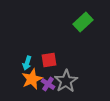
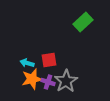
cyan arrow: rotated 88 degrees clockwise
orange star: rotated 10 degrees clockwise
purple cross: moved 2 px up; rotated 16 degrees counterclockwise
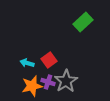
red square: rotated 28 degrees counterclockwise
orange star: moved 7 px down
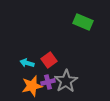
green rectangle: rotated 66 degrees clockwise
purple cross: rotated 32 degrees counterclockwise
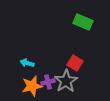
red square: moved 26 px right, 3 px down; rotated 21 degrees counterclockwise
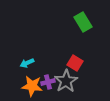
green rectangle: rotated 36 degrees clockwise
cyan arrow: rotated 40 degrees counterclockwise
orange star: rotated 20 degrees clockwise
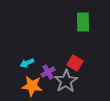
green rectangle: rotated 30 degrees clockwise
purple cross: moved 10 px up; rotated 16 degrees counterclockwise
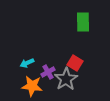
gray star: moved 2 px up
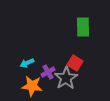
green rectangle: moved 5 px down
gray star: moved 1 px up
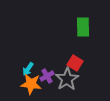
cyan arrow: moved 1 px right, 6 px down; rotated 32 degrees counterclockwise
purple cross: moved 1 px left, 4 px down
gray star: moved 1 px right, 1 px down
orange star: moved 1 px left, 2 px up
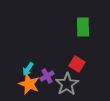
red square: moved 2 px right, 1 px down
gray star: moved 5 px down
orange star: moved 2 px left; rotated 15 degrees clockwise
